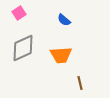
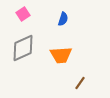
pink square: moved 4 px right, 1 px down
blue semicircle: moved 1 px left, 1 px up; rotated 112 degrees counterclockwise
brown line: rotated 48 degrees clockwise
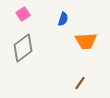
gray diamond: rotated 12 degrees counterclockwise
orange trapezoid: moved 25 px right, 14 px up
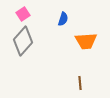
gray diamond: moved 7 px up; rotated 12 degrees counterclockwise
brown line: rotated 40 degrees counterclockwise
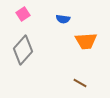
blue semicircle: rotated 80 degrees clockwise
gray diamond: moved 9 px down
brown line: rotated 56 degrees counterclockwise
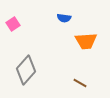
pink square: moved 10 px left, 10 px down
blue semicircle: moved 1 px right, 1 px up
gray diamond: moved 3 px right, 20 px down
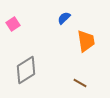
blue semicircle: rotated 128 degrees clockwise
orange trapezoid: rotated 95 degrees counterclockwise
gray diamond: rotated 16 degrees clockwise
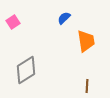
pink square: moved 2 px up
brown line: moved 7 px right, 3 px down; rotated 64 degrees clockwise
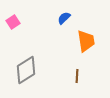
brown line: moved 10 px left, 10 px up
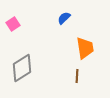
pink square: moved 2 px down
orange trapezoid: moved 1 px left, 7 px down
gray diamond: moved 4 px left, 2 px up
